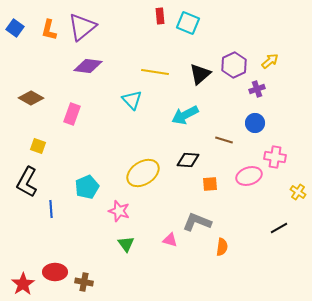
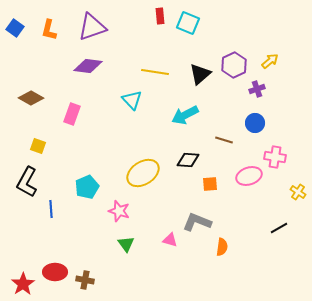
purple triangle: moved 10 px right; rotated 20 degrees clockwise
brown cross: moved 1 px right, 2 px up
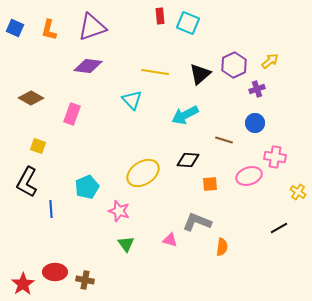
blue square: rotated 12 degrees counterclockwise
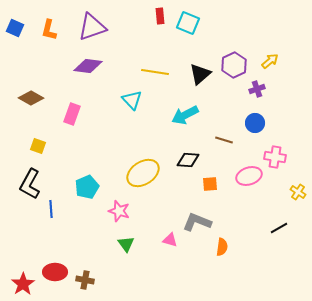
black L-shape: moved 3 px right, 2 px down
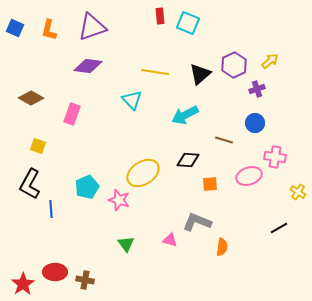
pink star: moved 11 px up
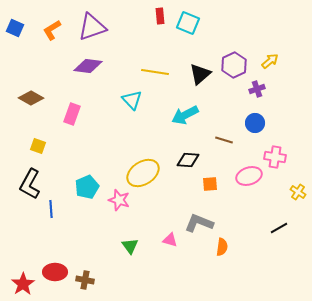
orange L-shape: moved 3 px right; rotated 45 degrees clockwise
gray L-shape: moved 2 px right, 1 px down
green triangle: moved 4 px right, 2 px down
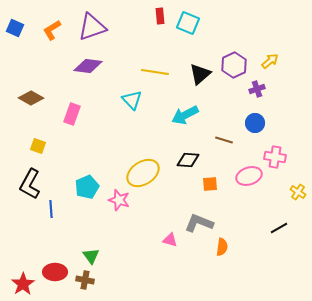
green triangle: moved 39 px left, 10 px down
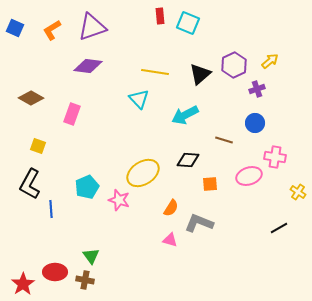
cyan triangle: moved 7 px right, 1 px up
orange semicircle: moved 51 px left, 39 px up; rotated 24 degrees clockwise
